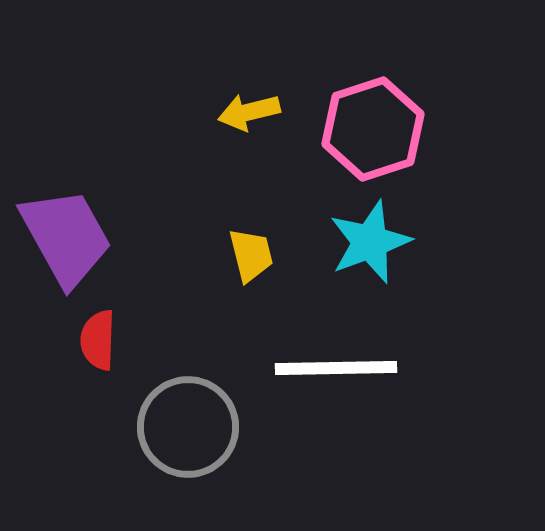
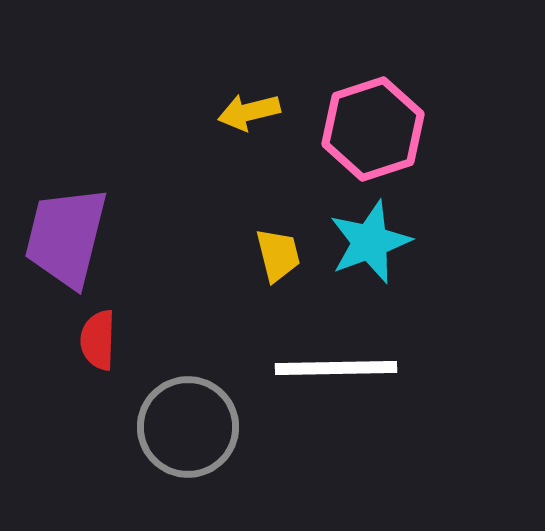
purple trapezoid: rotated 137 degrees counterclockwise
yellow trapezoid: moved 27 px right
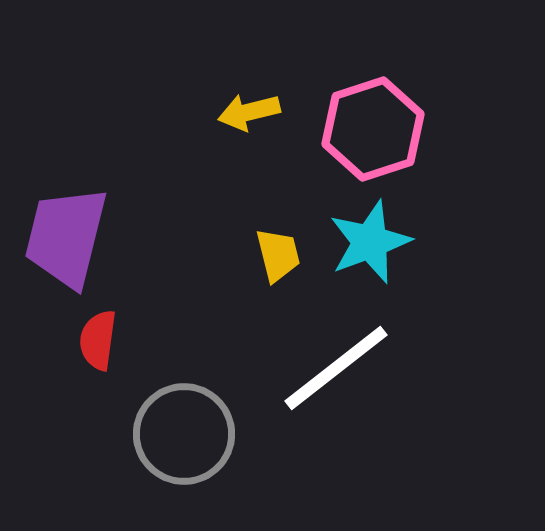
red semicircle: rotated 6 degrees clockwise
white line: rotated 37 degrees counterclockwise
gray circle: moved 4 px left, 7 px down
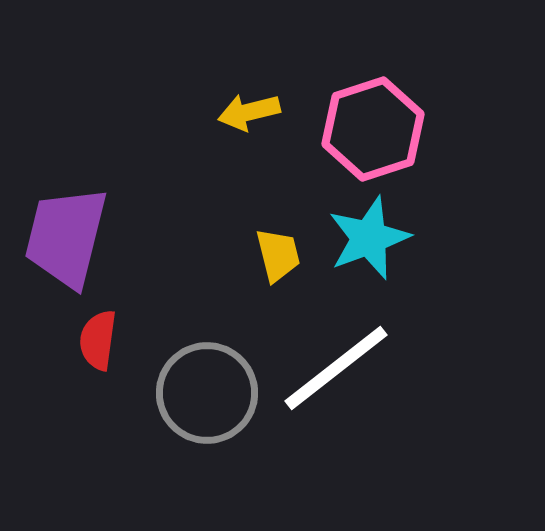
cyan star: moved 1 px left, 4 px up
gray circle: moved 23 px right, 41 px up
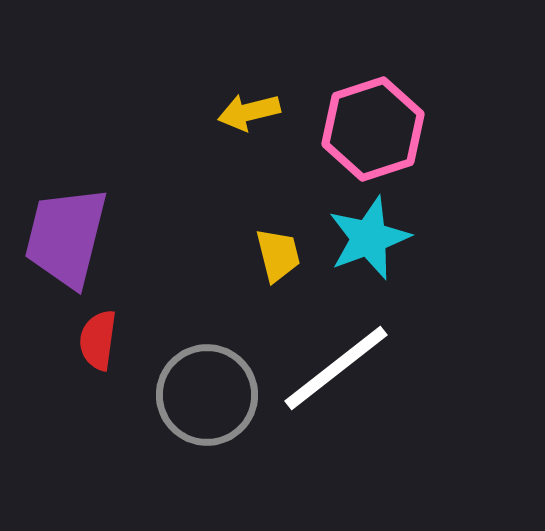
gray circle: moved 2 px down
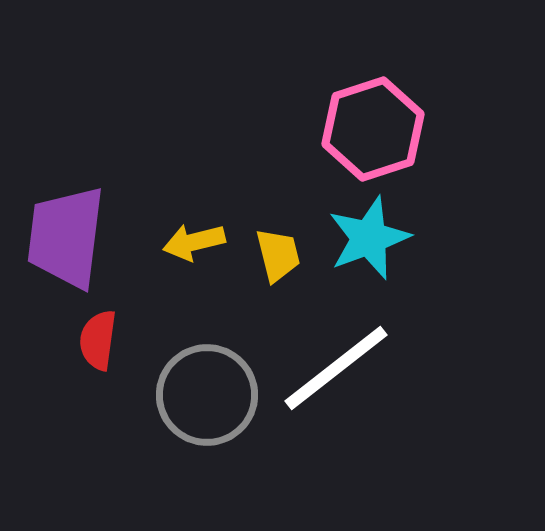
yellow arrow: moved 55 px left, 130 px down
purple trapezoid: rotated 7 degrees counterclockwise
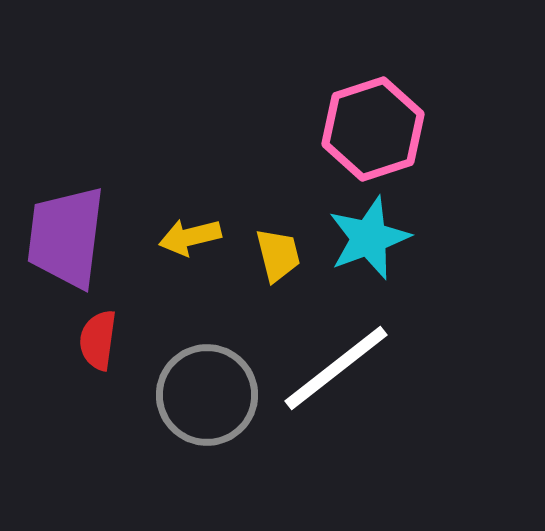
yellow arrow: moved 4 px left, 5 px up
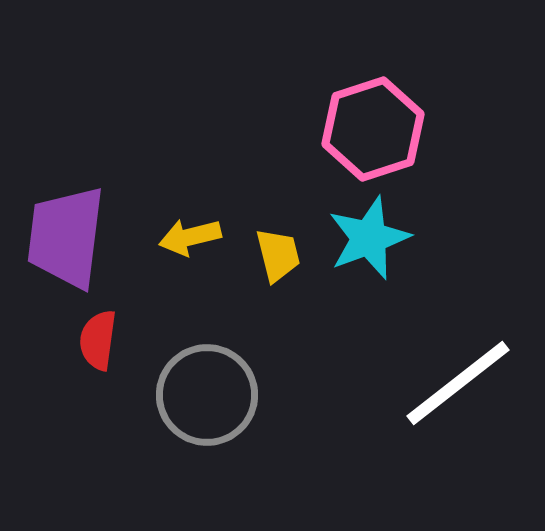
white line: moved 122 px right, 15 px down
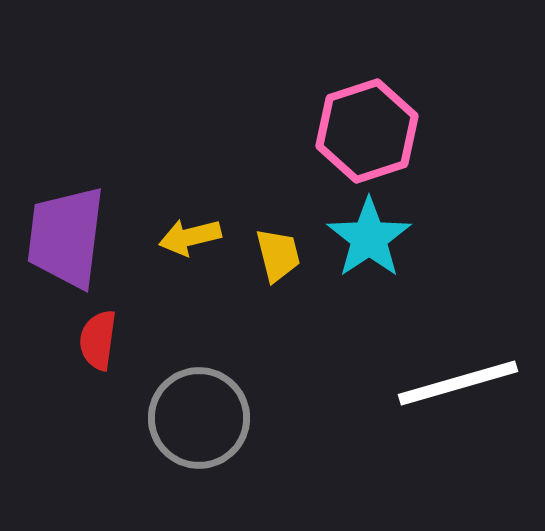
pink hexagon: moved 6 px left, 2 px down
cyan star: rotated 14 degrees counterclockwise
white line: rotated 22 degrees clockwise
gray circle: moved 8 px left, 23 px down
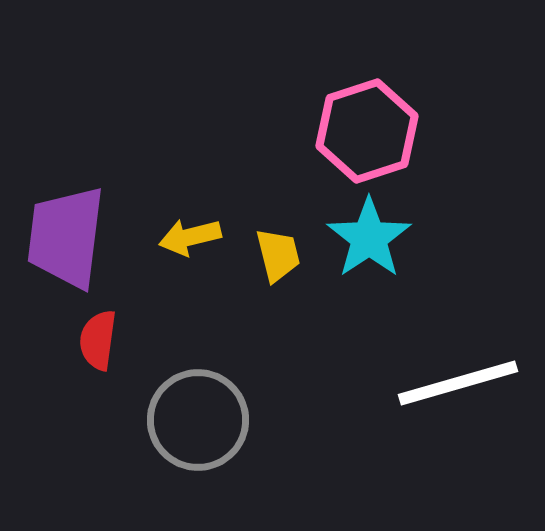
gray circle: moved 1 px left, 2 px down
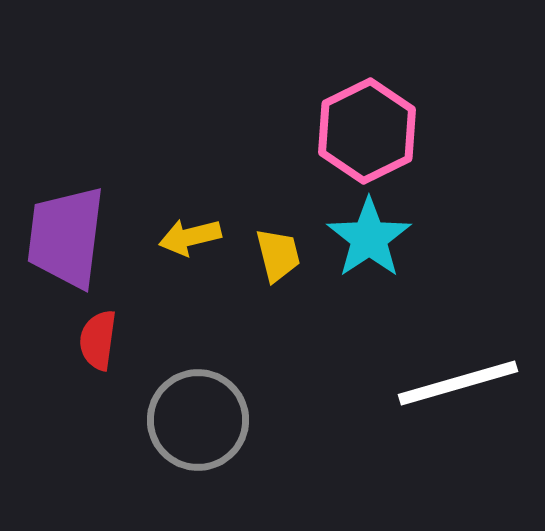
pink hexagon: rotated 8 degrees counterclockwise
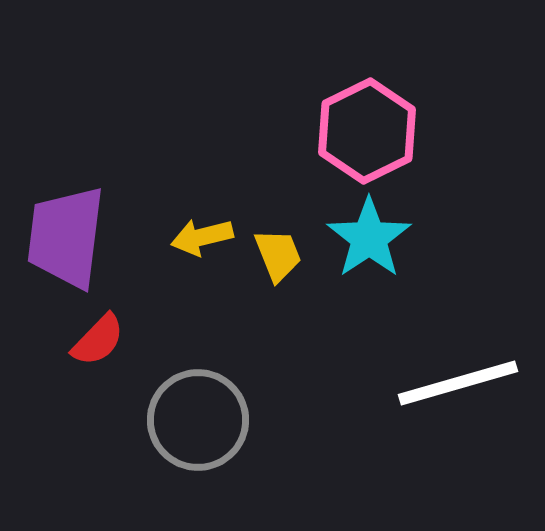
yellow arrow: moved 12 px right
yellow trapezoid: rotated 8 degrees counterclockwise
red semicircle: rotated 144 degrees counterclockwise
